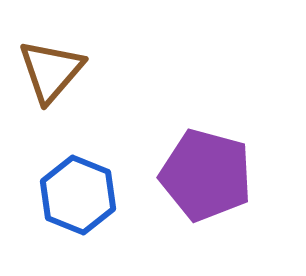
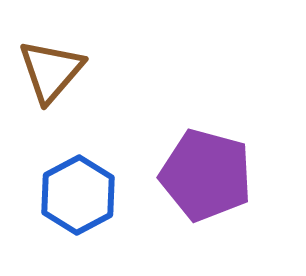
blue hexagon: rotated 10 degrees clockwise
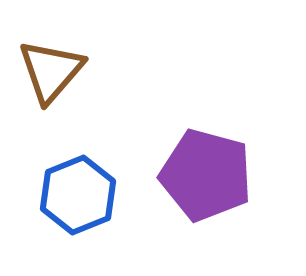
blue hexagon: rotated 6 degrees clockwise
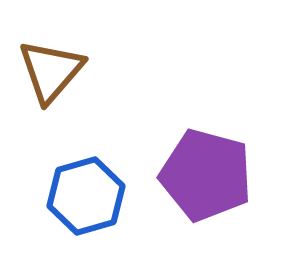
blue hexagon: moved 8 px right, 1 px down; rotated 6 degrees clockwise
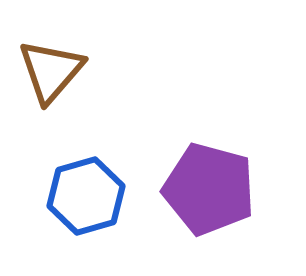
purple pentagon: moved 3 px right, 14 px down
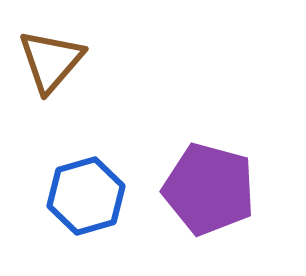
brown triangle: moved 10 px up
